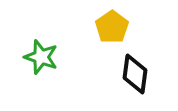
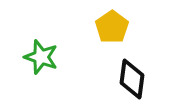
black diamond: moved 3 px left, 5 px down
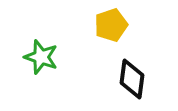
yellow pentagon: moved 1 px left, 2 px up; rotated 16 degrees clockwise
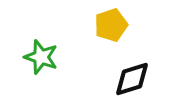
black diamond: rotated 66 degrees clockwise
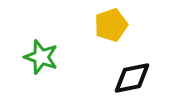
black diamond: moved 1 px up; rotated 6 degrees clockwise
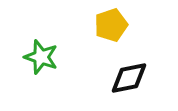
black diamond: moved 3 px left
